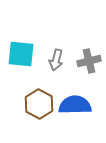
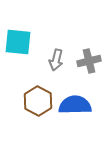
cyan square: moved 3 px left, 12 px up
brown hexagon: moved 1 px left, 3 px up
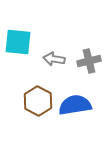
gray arrow: moved 2 px left, 1 px up; rotated 85 degrees clockwise
blue semicircle: rotated 8 degrees counterclockwise
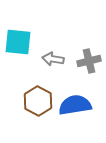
gray arrow: moved 1 px left
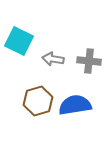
cyan square: moved 1 px right, 1 px up; rotated 20 degrees clockwise
gray cross: rotated 20 degrees clockwise
brown hexagon: rotated 16 degrees clockwise
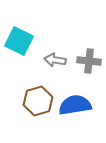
gray arrow: moved 2 px right, 1 px down
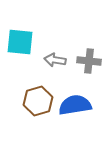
cyan square: moved 1 px right, 1 px down; rotated 20 degrees counterclockwise
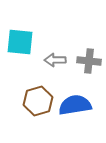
gray arrow: rotated 10 degrees counterclockwise
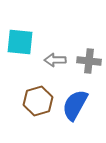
blue semicircle: rotated 52 degrees counterclockwise
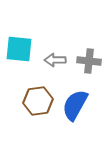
cyan square: moved 1 px left, 7 px down
brown hexagon: rotated 8 degrees clockwise
